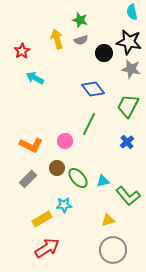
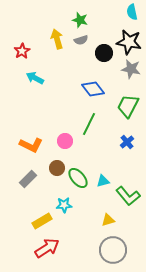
yellow rectangle: moved 2 px down
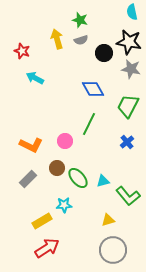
red star: rotated 21 degrees counterclockwise
blue diamond: rotated 10 degrees clockwise
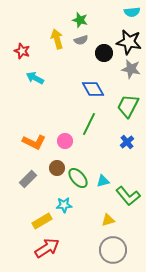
cyan semicircle: rotated 84 degrees counterclockwise
orange L-shape: moved 3 px right, 3 px up
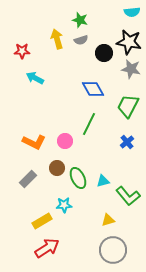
red star: rotated 21 degrees counterclockwise
green ellipse: rotated 15 degrees clockwise
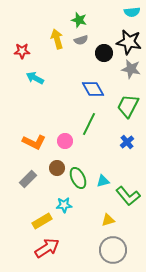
green star: moved 1 px left
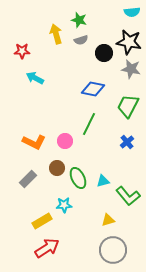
yellow arrow: moved 1 px left, 5 px up
blue diamond: rotated 50 degrees counterclockwise
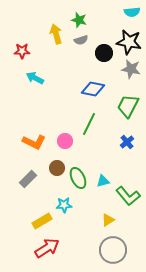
yellow triangle: rotated 16 degrees counterclockwise
